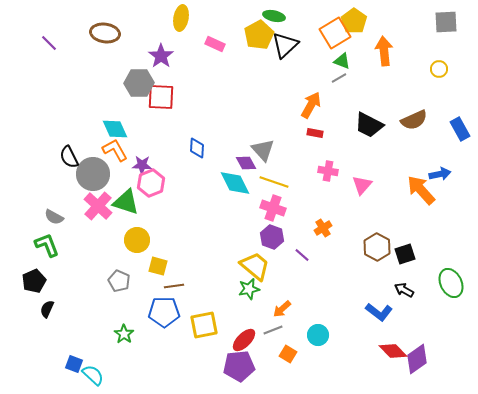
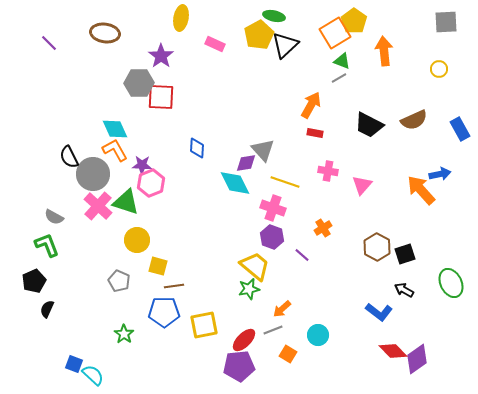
purple diamond at (246, 163): rotated 70 degrees counterclockwise
yellow line at (274, 182): moved 11 px right
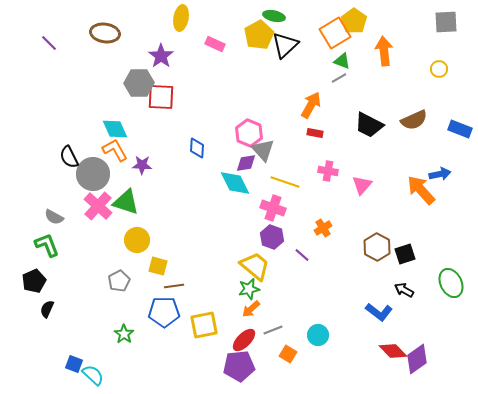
blue rectangle at (460, 129): rotated 40 degrees counterclockwise
pink hexagon at (151, 183): moved 98 px right, 50 px up; rotated 16 degrees counterclockwise
gray pentagon at (119, 281): rotated 20 degrees clockwise
orange arrow at (282, 309): moved 31 px left
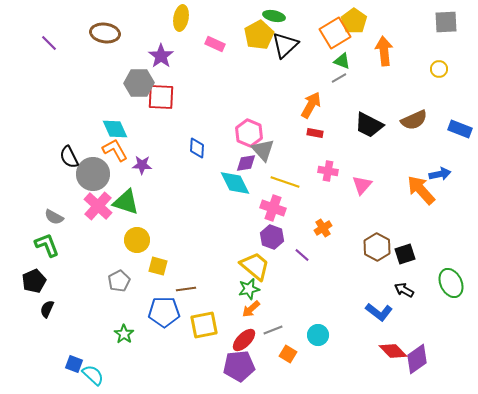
brown line at (174, 286): moved 12 px right, 3 px down
